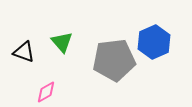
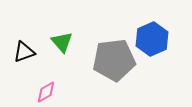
blue hexagon: moved 2 px left, 3 px up
black triangle: rotated 40 degrees counterclockwise
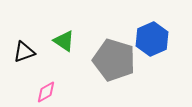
green triangle: moved 2 px right, 1 px up; rotated 15 degrees counterclockwise
gray pentagon: rotated 24 degrees clockwise
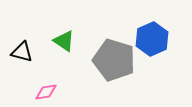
black triangle: moved 2 px left; rotated 35 degrees clockwise
pink diamond: rotated 20 degrees clockwise
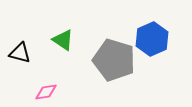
green triangle: moved 1 px left, 1 px up
black triangle: moved 2 px left, 1 px down
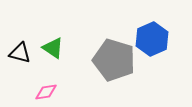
green triangle: moved 10 px left, 8 px down
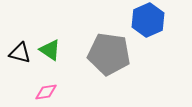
blue hexagon: moved 4 px left, 19 px up
green triangle: moved 3 px left, 2 px down
gray pentagon: moved 5 px left, 6 px up; rotated 9 degrees counterclockwise
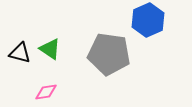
green triangle: moved 1 px up
